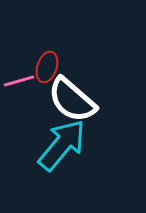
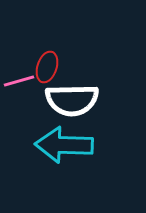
white semicircle: rotated 42 degrees counterclockwise
cyan arrow: moved 2 px right; rotated 128 degrees counterclockwise
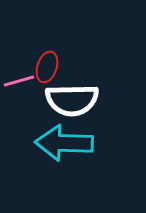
cyan arrow: moved 2 px up
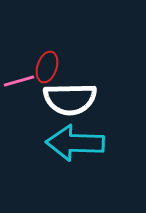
white semicircle: moved 2 px left, 1 px up
cyan arrow: moved 11 px right
